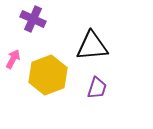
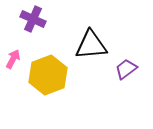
black triangle: moved 1 px left, 1 px up
purple trapezoid: moved 29 px right, 19 px up; rotated 145 degrees counterclockwise
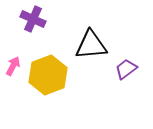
pink arrow: moved 7 px down
